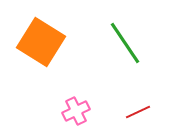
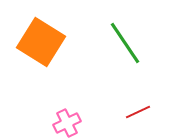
pink cross: moved 9 px left, 12 px down
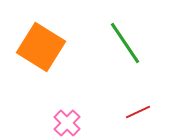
orange square: moved 5 px down
pink cross: rotated 20 degrees counterclockwise
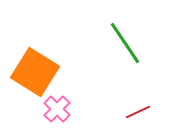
orange square: moved 6 px left, 25 px down
pink cross: moved 10 px left, 14 px up
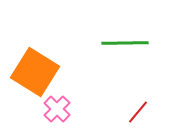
green line: rotated 57 degrees counterclockwise
red line: rotated 25 degrees counterclockwise
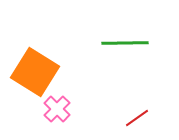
red line: moved 1 px left, 6 px down; rotated 15 degrees clockwise
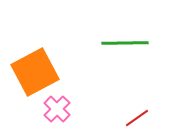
orange square: rotated 30 degrees clockwise
